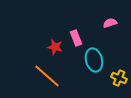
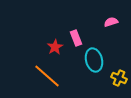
pink semicircle: moved 1 px right, 1 px up
red star: rotated 28 degrees clockwise
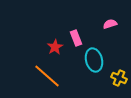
pink semicircle: moved 1 px left, 2 px down
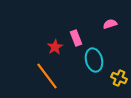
orange line: rotated 12 degrees clockwise
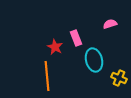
red star: rotated 14 degrees counterclockwise
orange line: rotated 32 degrees clockwise
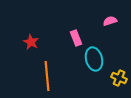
pink semicircle: moved 3 px up
red star: moved 24 px left, 5 px up
cyan ellipse: moved 1 px up
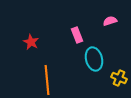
pink rectangle: moved 1 px right, 3 px up
orange line: moved 4 px down
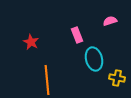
yellow cross: moved 2 px left; rotated 14 degrees counterclockwise
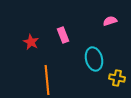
pink rectangle: moved 14 px left
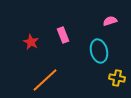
cyan ellipse: moved 5 px right, 8 px up
orange line: moved 2 px left; rotated 52 degrees clockwise
